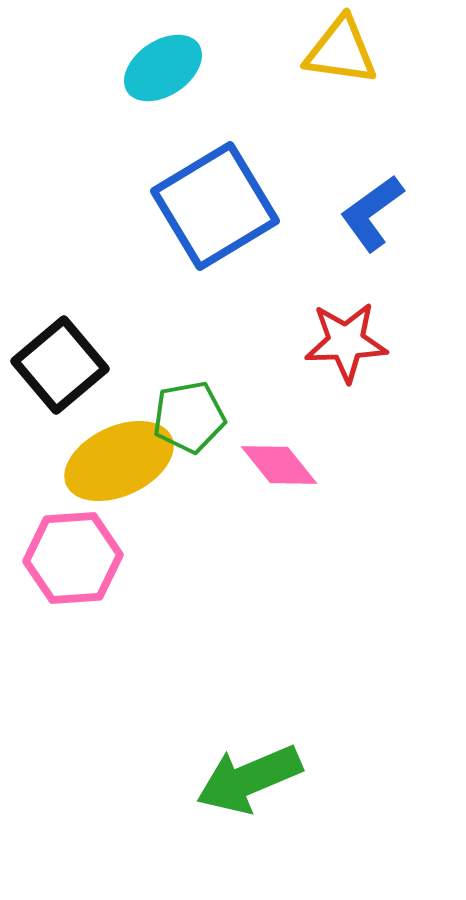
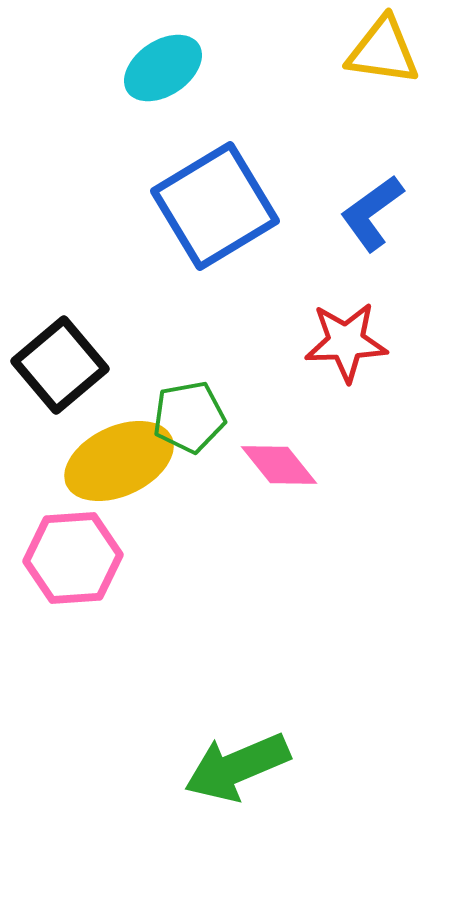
yellow triangle: moved 42 px right
green arrow: moved 12 px left, 12 px up
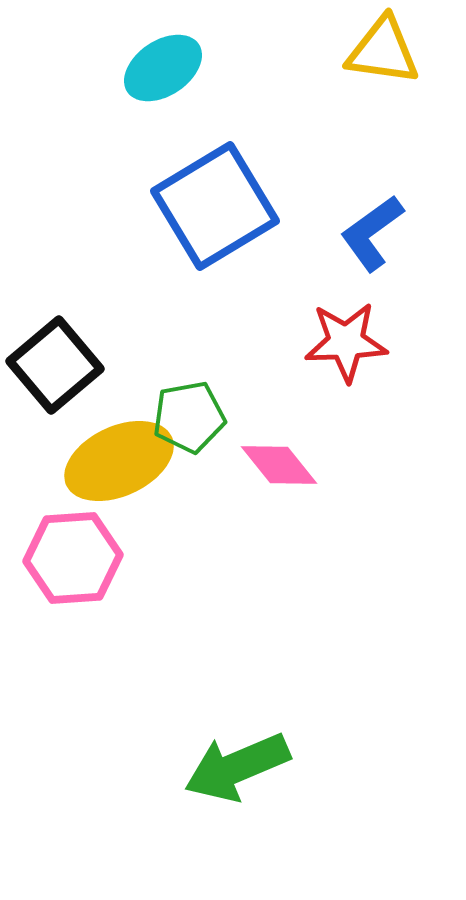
blue L-shape: moved 20 px down
black square: moved 5 px left
